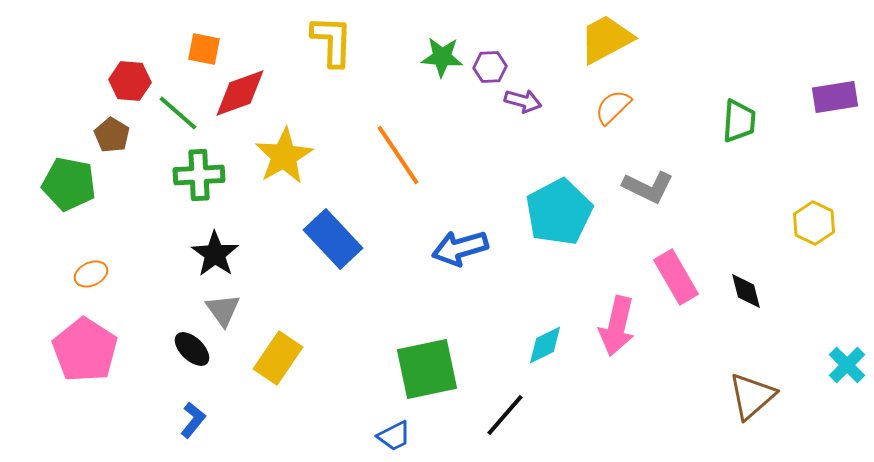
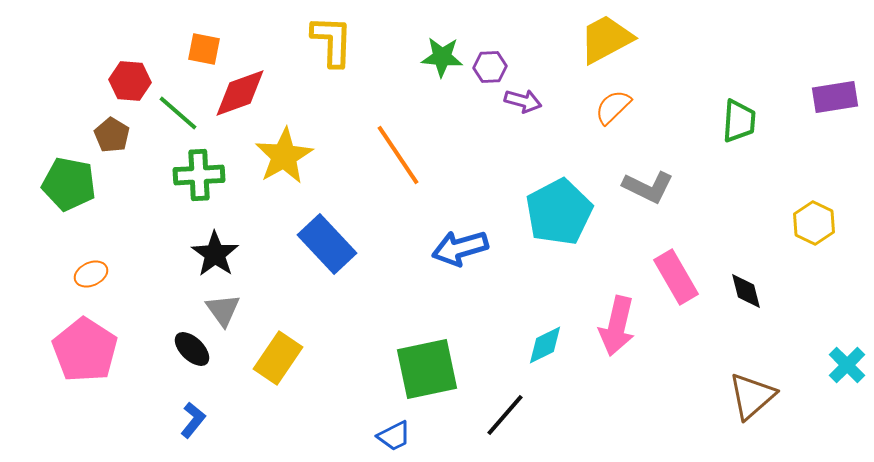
blue rectangle: moved 6 px left, 5 px down
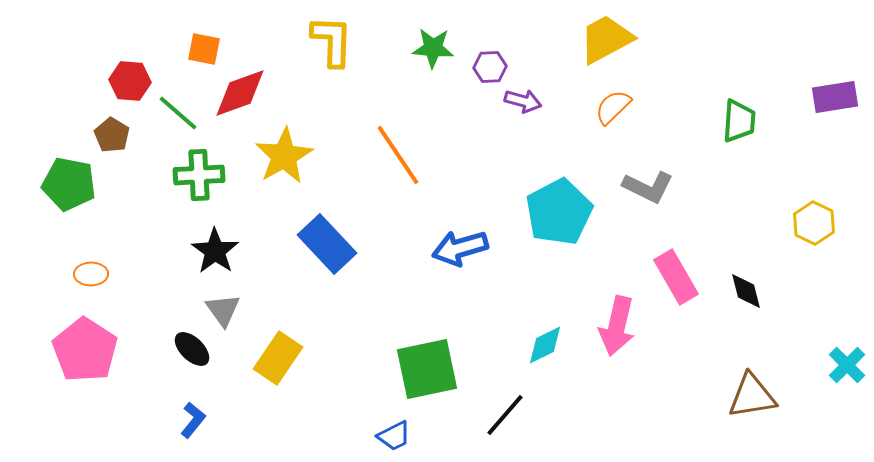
green star: moved 9 px left, 9 px up
black star: moved 3 px up
orange ellipse: rotated 24 degrees clockwise
brown triangle: rotated 32 degrees clockwise
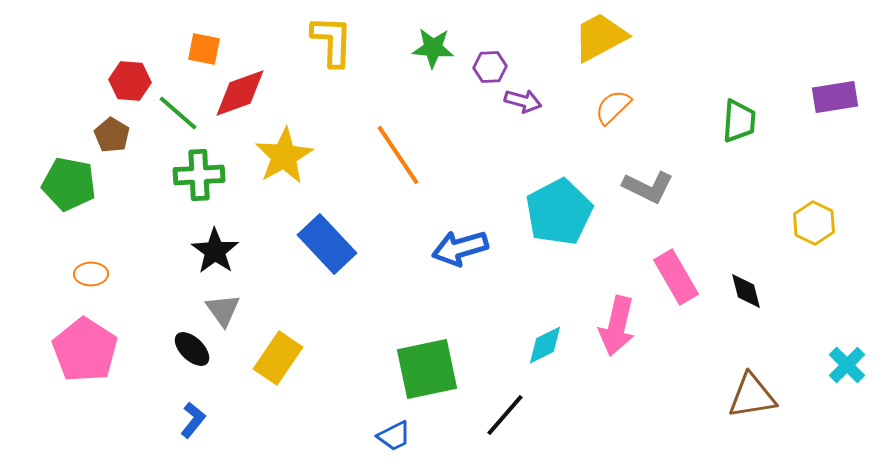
yellow trapezoid: moved 6 px left, 2 px up
